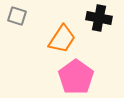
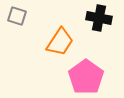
orange trapezoid: moved 2 px left, 3 px down
pink pentagon: moved 10 px right
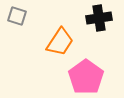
black cross: rotated 20 degrees counterclockwise
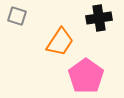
pink pentagon: moved 1 px up
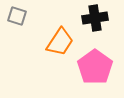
black cross: moved 4 px left
pink pentagon: moved 9 px right, 9 px up
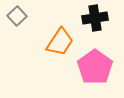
gray square: rotated 30 degrees clockwise
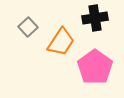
gray square: moved 11 px right, 11 px down
orange trapezoid: moved 1 px right
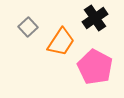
black cross: rotated 25 degrees counterclockwise
pink pentagon: rotated 8 degrees counterclockwise
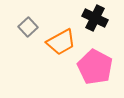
black cross: rotated 30 degrees counterclockwise
orange trapezoid: rotated 28 degrees clockwise
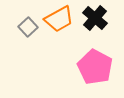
black cross: rotated 15 degrees clockwise
orange trapezoid: moved 2 px left, 23 px up
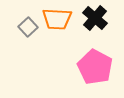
orange trapezoid: moved 2 px left; rotated 32 degrees clockwise
